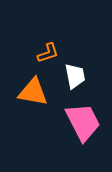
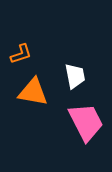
orange L-shape: moved 27 px left, 1 px down
pink trapezoid: moved 3 px right
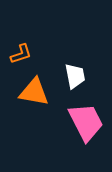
orange triangle: moved 1 px right
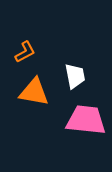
orange L-shape: moved 4 px right, 2 px up; rotated 10 degrees counterclockwise
pink trapezoid: moved 2 px up; rotated 57 degrees counterclockwise
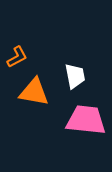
orange L-shape: moved 8 px left, 5 px down
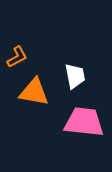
pink trapezoid: moved 2 px left, 2 px down
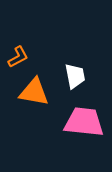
orange L-shape: moved 1 px right
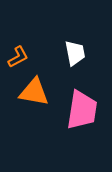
white trapezoid: moved 23 px up
pink trapezoid: moved 2 px left, 12 px up; rotated 93 degrees clockwise
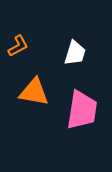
white trapezoid: rotated 28 degrees clockwise
orange L-shape: moved 11 px up
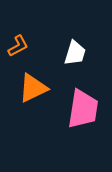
orange triangle: moved 1 px left, 4 px up; rotated 36 degrees counterclockwise
pink trapezoid: moved 1 px right, 1 px up
